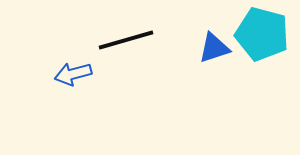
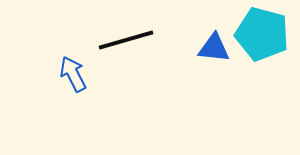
blue triangle: rotated 24 degrees clockwise
blue arrow: rotated 78 degrees clockwise
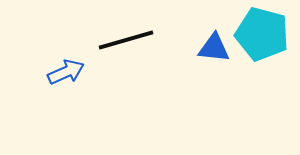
blue arrow: moved 7 px left, 2 px up; rotated 93 degrees clockwise
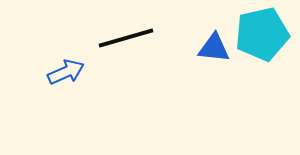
cyan pentagon: rotated 28 degrees counterclockwise
black line: moved 2 px up
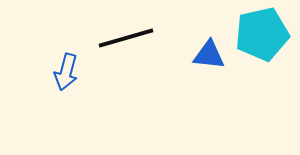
blue triangle: moved 5 px left, 7 px down
blue arrow: rotated 129 degrees clockwise
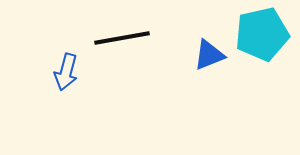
black line: moved 4 px left; rotated 6 degrees clockwise
blue triangle: rotated 28 degrees counterclockwise
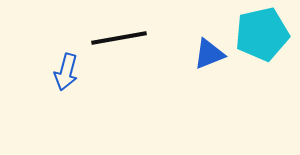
black line: moved 3 px left
blue triangle: moved 1 px up
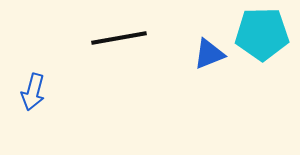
cyan pentagon: rotated 12 degrees clockwise
blue arrow: moved 33 px left, 20 px down
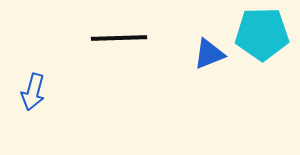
black line: rotated 8 degrees clockwise
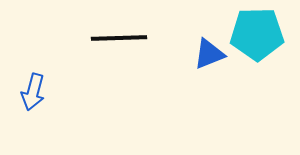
cyan pentagon: moved 5 px left
